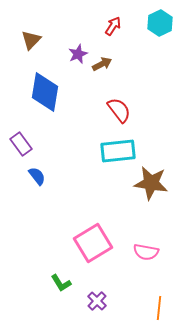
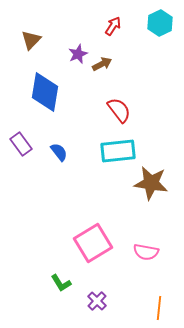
blue semicircle: moved 22 px right, 24 px up
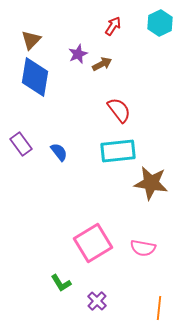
blue diamond: moved 10 px left, 15 px up
pink semicircle: moved 3 px left, 4 px up
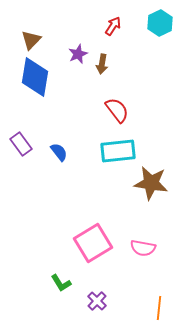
brown arrow: rotated 126 degrees clockwise
red semicircle: moved 2 px left
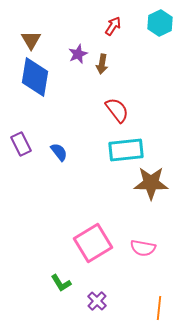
brown triangle: rotated 15 degrees counterclockwise
purple rectangle: rotated 10 degrees clockwise
cyan rectangle: moved 8 px right, 1 px up
brown star: rotated 8 degrees counterclockwise
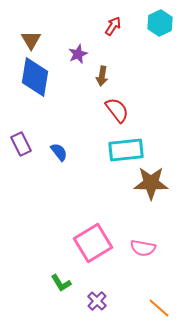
brown arrow: moved 12 px down
orange line: rotated 55 degrees counterclockwise
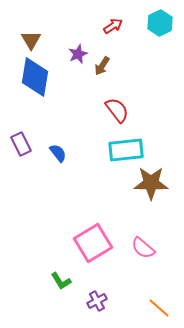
red arrow: rotated 24 degrees clockwise
brown arrow: moved 10 px up; rotated 24 degrees clockwise
blue semicircle: moved 1 px left, 1 px down
pink semicircle: rotated 30 degrees clockwise
green L-shape: moved 2 px up
purple cross: rotated 18 degrees clockwise
